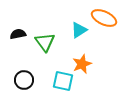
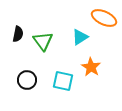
cyan triangle: moved 1 px right, 7 px down
black semicircle: rotated 112 degrees clockwise
green triangle: moved 2 px left, 1 px up
orange star: moved 9 px right, 3 px down; rotated 18 degrees counterclockwise
black circle: moved 3 px right
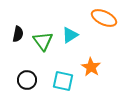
cyan triangle: moved 10 px left, 2 px up
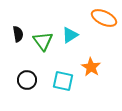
black semicircle: rotated 21 degrees counterclockwise
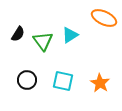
black semicircle: rotated 42 degrees clockwise
orange star: moved 9 px right, 16 px down
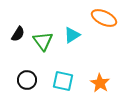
cyan triangle: moved 2 px right
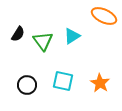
orange ellipse: moved 2 px up
cyan triangle: moved 1 px down
black circle: moved 5 px down
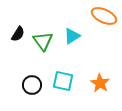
black circle: moved 5 px right
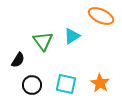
orange ellipse: moved 3 px left
black semicircle: moved 26 px down
cyan square: moved 3 px right, 3 px down
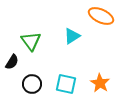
green triangle: moved 12 px left
black semicircle: moved 6 px left, 2 px down
black circle: moved 1 px up
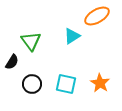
orange ellipse: moved 4 px left; rotated 55 degrees counterclockwise
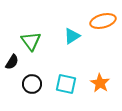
orange ellipse: moved 6 px right, 5 px down; rotated 15 degrees clockwise
